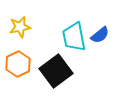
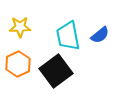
yellow star: rotated 10 degrees clockwise
cyan trapezoid: moved 6 px left, 1 px up
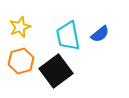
yellow star: rotated 20 degrees counterclockwise
blue semicircle: moved 1 px up
orange hexagon: moved 3 px right, 3 px up; rotated 10 degrees clockwise
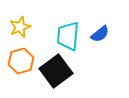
cyan trapezoid: rotated 16 degrees clockwise
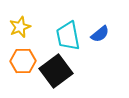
cyan trapezoid: rotated 16 degrees counterclockwise
orange hexagon: moved 2 px right; rotated 15 degrees clockwise
